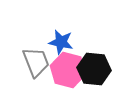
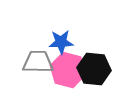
blue star: rotated 15 degrees counterclockwise
gray trapezoid: moved 2 px right; rotated 68 degrees counterclockwise
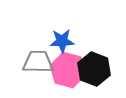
blue star: moved 1 px right, 1 px up
black hexagon: rotated 16 degrees clockwise
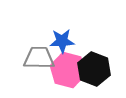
gray trapezoid: moved 1 px right, 4 px up
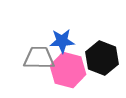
black hexagon: moved 8 px right, 11 px up
